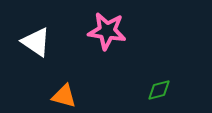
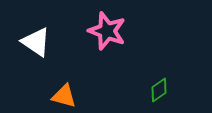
pink star: rotated 12 degrees clockwise
green diamond: rotated 20 degrees counterclockwise
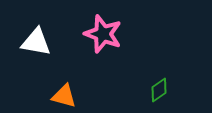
pink star: moved 4 px left, 3 px down
white triangle: rotated 24 degrees counterclockwise
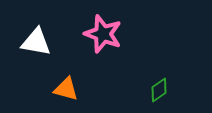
orange triangle: moved 2 px right, 7 px up
